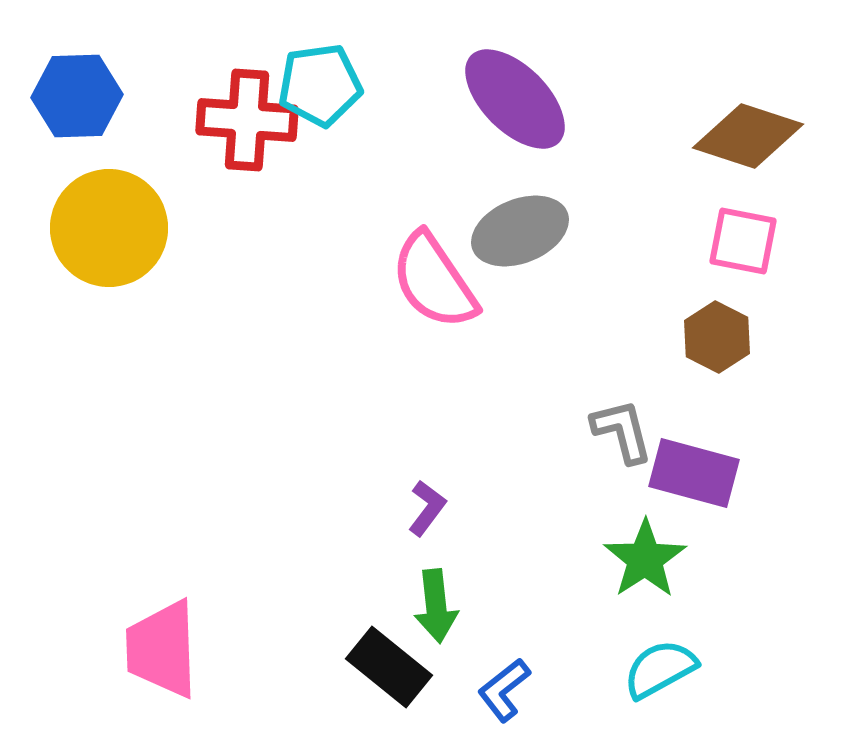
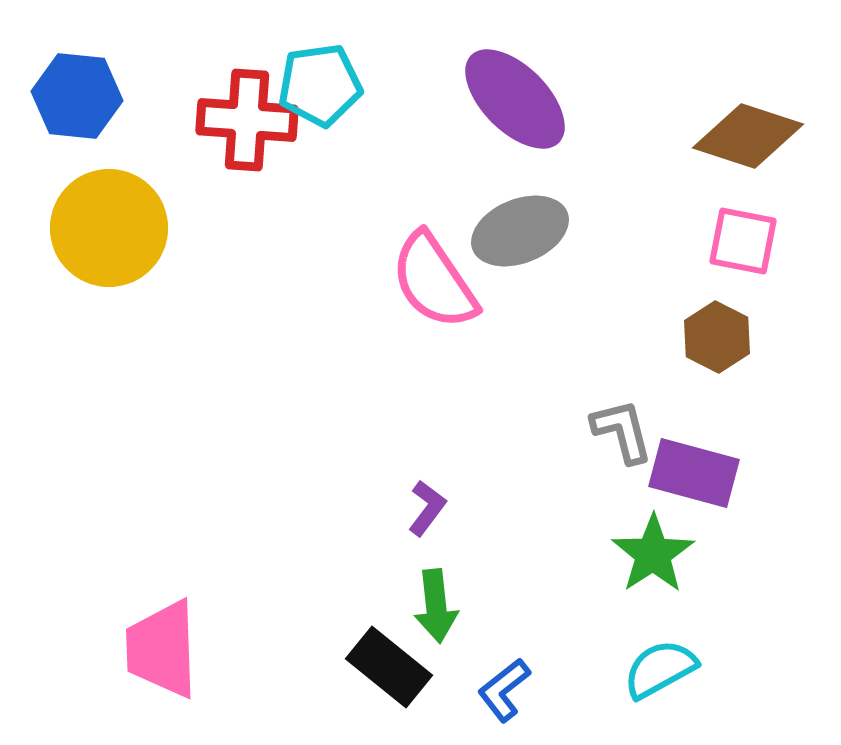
blue hexagon: rotated 8 degrees clockwise
green star: moved 8 px right, 5 px up
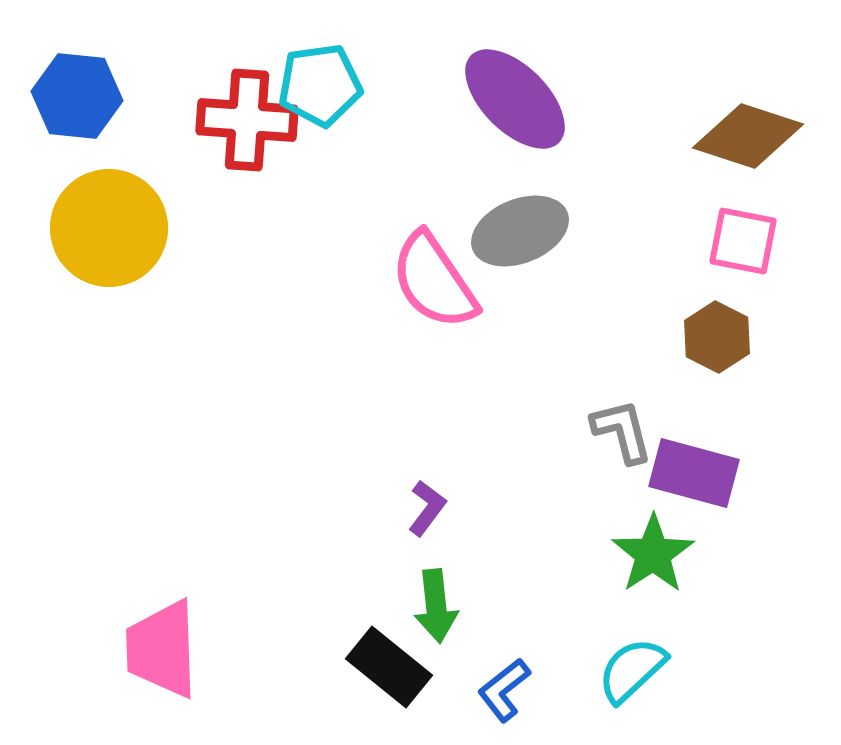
cyan semicircle: moved 28 px left, 1 px down; rotated 14 degrees counterclockwise
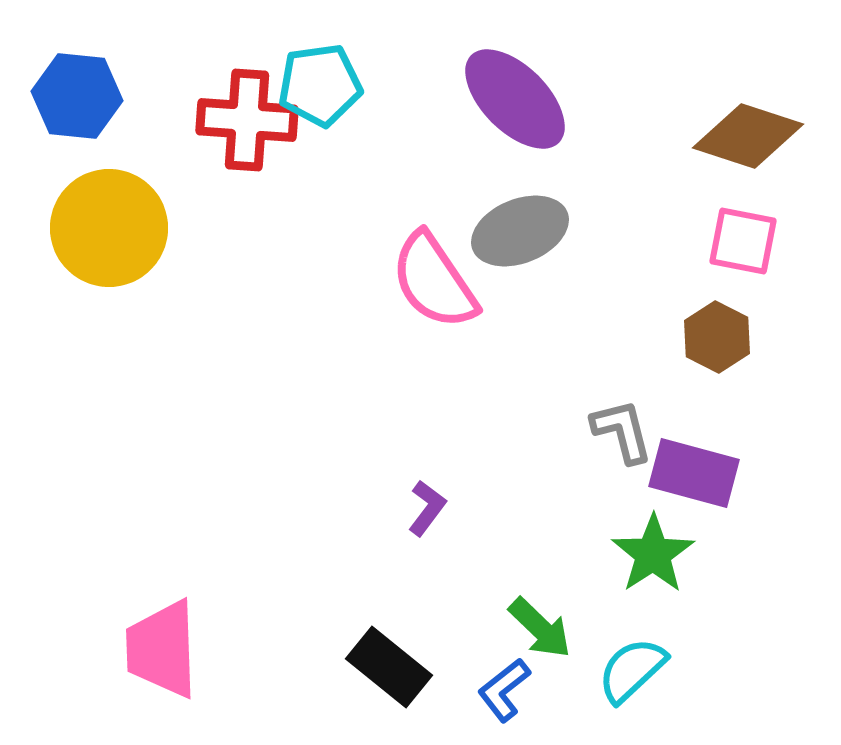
green arrow: moved 104 px right, 22 px down; rotated 40 degrees counterclockwise
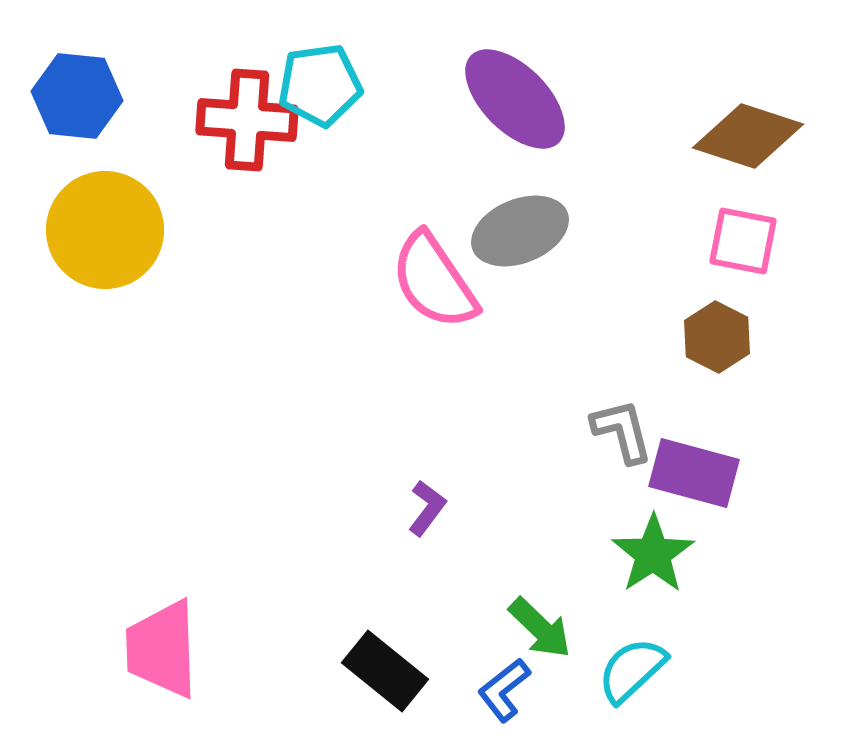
yellow circle: moved 4 px left, 2 px down
black rectangle: moved 4 px left, 4 px down
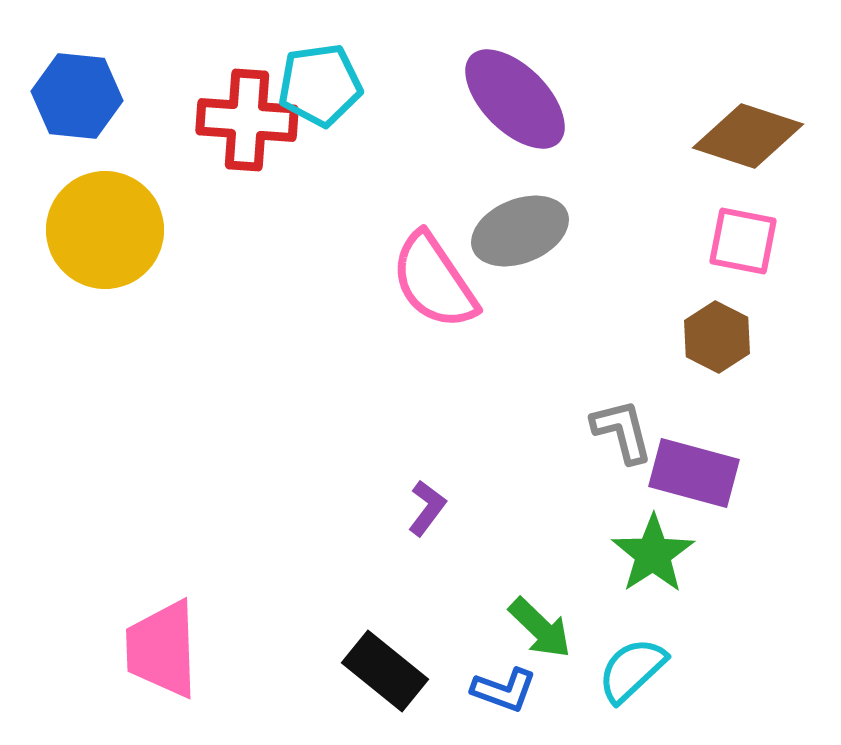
blue L-shape: rotated 122 degrees counterclockwise
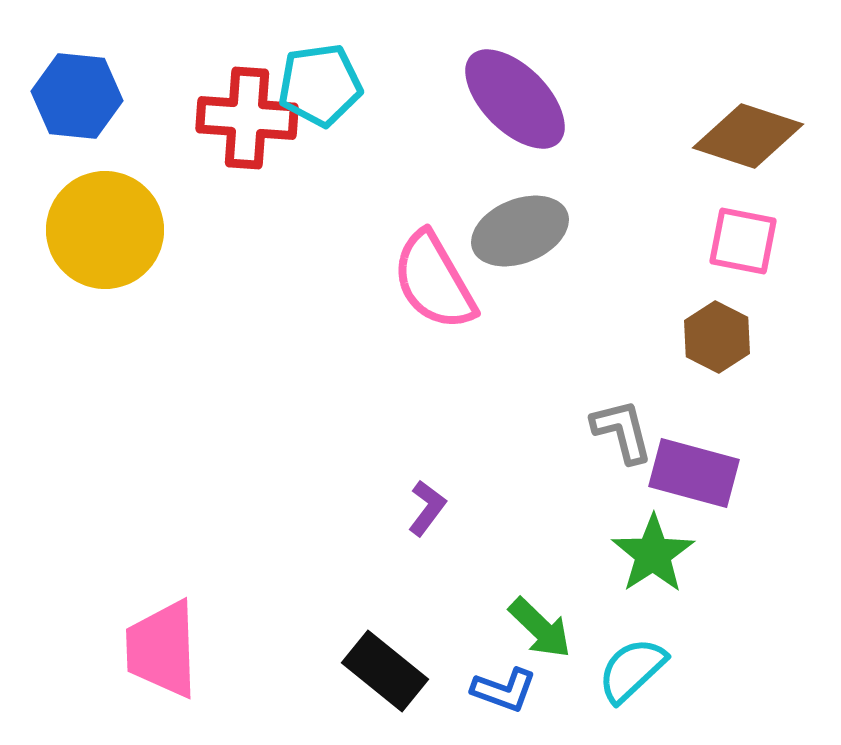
red cross: moved 2 px up
pink semicircle: rotated 4 degrees clockwise
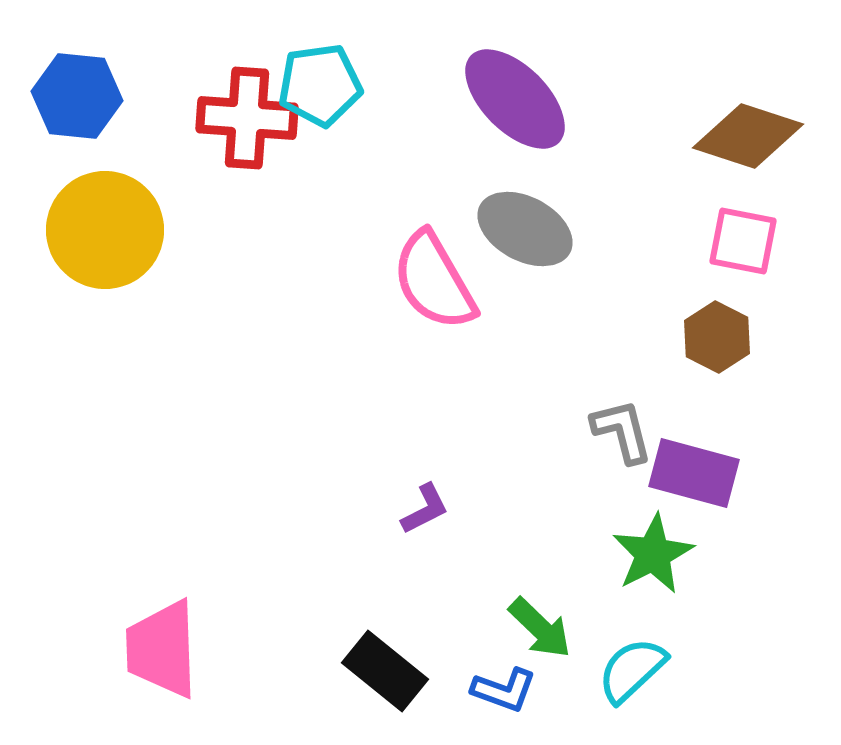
gray ellipse: moved 5 px right, 2 px up; rotated 50 degrees clockwise
purple L-shape: moved 2 px left, 1 px down; rotated 26 degrees clockwise
green star: rotated 6 degrees clockwise
